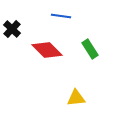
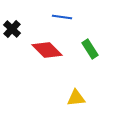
blue line: moved 1 px right, 1 px down
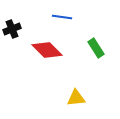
black cross: rotated 24 degrees clockwise
green rectangle: moved 6 px right, 1 px up
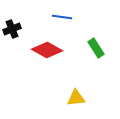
red diamond: rotated 16 degrees counterclockwise
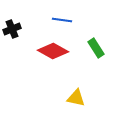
blue line: moved 3 px down
red diamond: moved 6 px right, 1 px down
yellow triangle: rotated 18 degrees clockwise
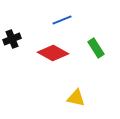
blue line: rotated 30 degrees counterclockwise
black cross: moved 10 px down
red diamond: moved 2 px down
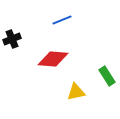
green rectangle: moved 11 px right, 28 px down
red diamond: moved 6 px down; rotated 24 degrees counterclockwise
yellow triangle: moved 6 px up; rotated 24 degrees counterclockwise
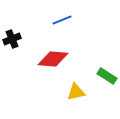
green rectangle: rotated 24 degrees counterclockwise
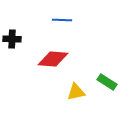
blue line: rotated 24 degrees clockwise
black cross: rotated 24 degrees clockwise
green rectangle: moved 6 px down
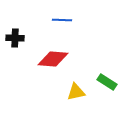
black cross: moved 3 px right, 1 px up
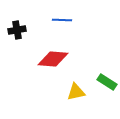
black cross: moved 2 px right, 8 px up; rotated 12 degrees counterclockwise
